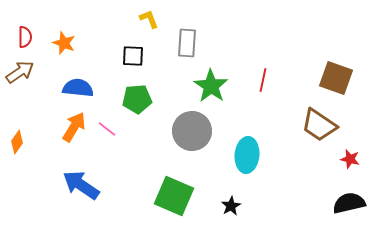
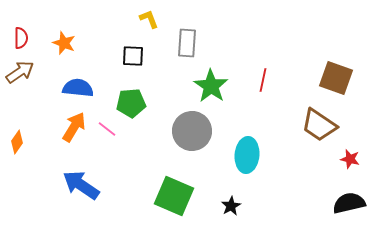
red semicircle: moved 4 px left, 1 px down
green pentagon: moved 6 px left, 4 px down
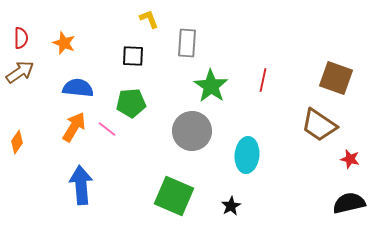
blue arrow: rotated 51 degrees clockwise
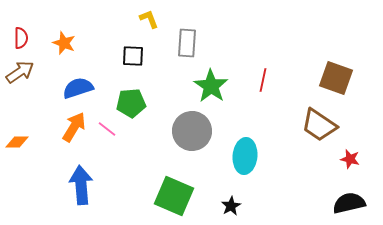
blue semicircle: rotated 24 degrees counterclockwise
orange diamond: rotated 55 degrees clockwise
cyan ellipse: moved 2 px left, 1 px down
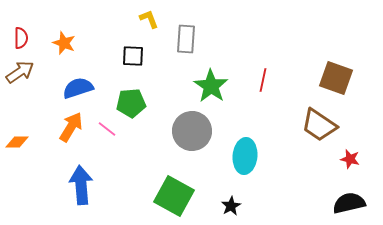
gray rectangle: moved 1 px left, 4 px up
orange arrow: moved 3 px left
green square: rotated 6 degrees clockwise
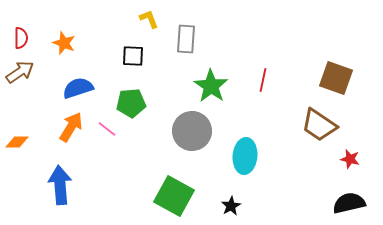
blue arrow: moved 21 px left
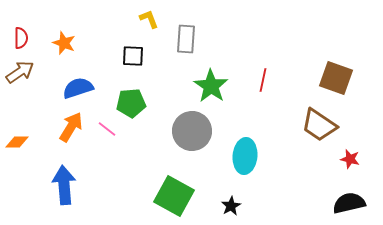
blue arrow: moved 4 px right
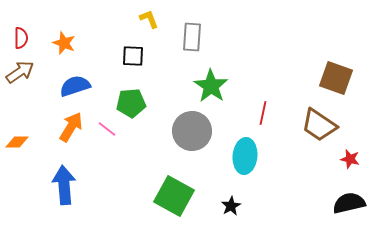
gray rectangle: moved 6 px right, 2 px up
red line: moved 33 px down
blue semicircle: moved 3 px left, 2 px up
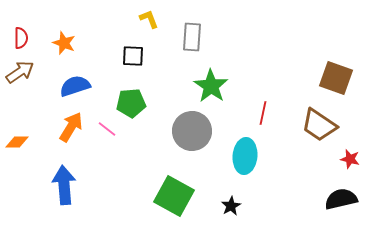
black semicircle: moved 8 px left, 4 px up
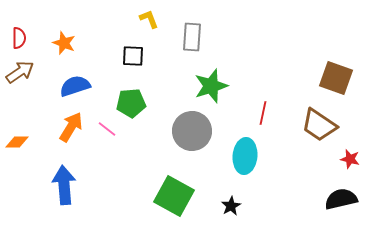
red semicircle: moved 2 px left
green star: rotated 20 degrees clockwise
